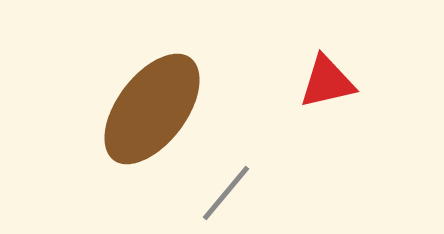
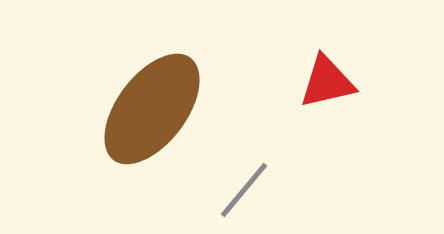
gray line: moved 18 px right, 3 px up
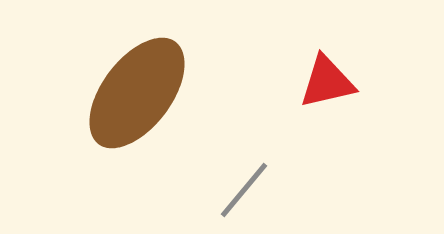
brown ellipse: moved 15 px left, 16 px up
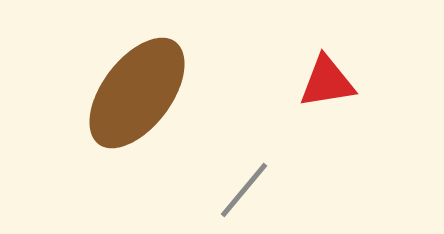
red triangle: rotated 4 degrees clockwise
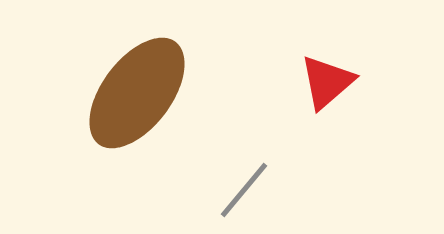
red triangle: rotated 32 degrees counterclockwise
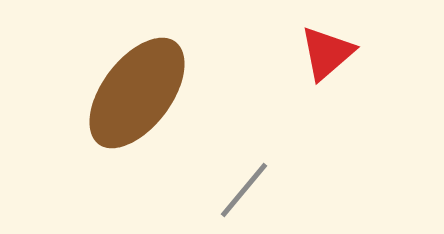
red triangle: moved 29 px up
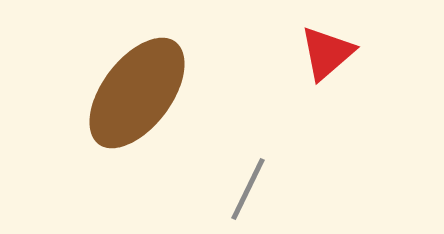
gray line: moved 4 px right, 1 px up; rotated 14 degrees counterclockwise
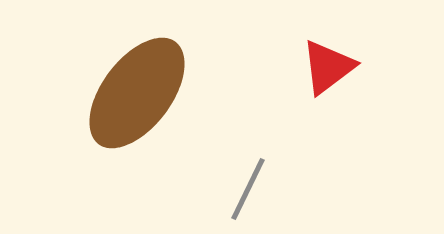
red triangle: moved 1 px right, 14 px down; rotated 4 degrees clockwise
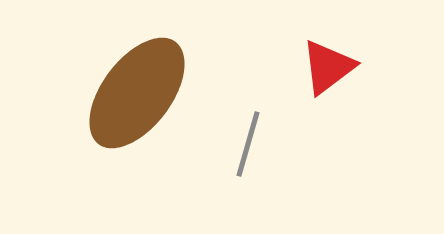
gray line: moved 45 px up; rotated 10 degrees counterclockwise
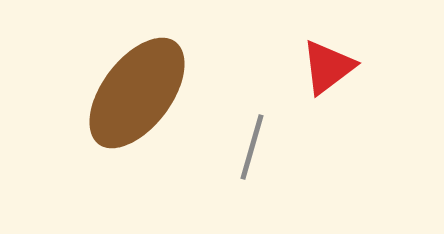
gray line: moved 4 px right, 3 px down
